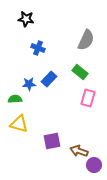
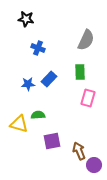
green rectangle: rotated 49 degrees clockwise
blue star: moved 1 px left
green semicircle: moved 23 px right, 16 px down
brown arrow: rotated 48 degrees clockwise
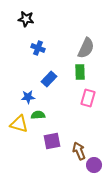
gray semicircle: moved 8 px down
blue star: moved 13 px down
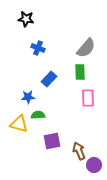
gray semicircle: rotated 15 degrees clockwise
pink rectangle: rotated 18 degrees counterclockwise
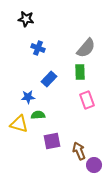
pink rectangle: moved 1 px left, 2 px down; rotated 18 degrees counterclockwise
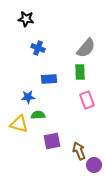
blue rectangle: rotated 42 degrees clockwise
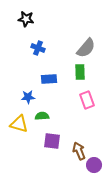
green semicircle: moved 4 px right, 1 px down
purple square: rotated 18 degrees clockwise
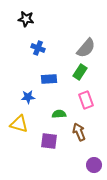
green rectangle: rotated 35 degrees clockwise
pink rectangle: moved 1 px left
green semicircle: moved 17 px right, 2 px up
purple square: moved 3 px left
brown arrow: moved 19 px up
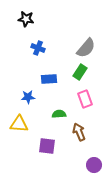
pink rectangle: moved 1 px left, 1 px up
yellow triangle: rotated 12 degrees counterclockwise
purple square: moved 2 px left, 5 px down
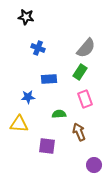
black star: moved 2 px up
